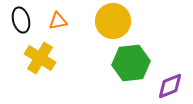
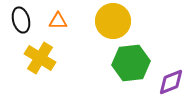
orange triangle: rotated 12 degrees clockwise
purple diamond: moved 1 px right, 4 px up
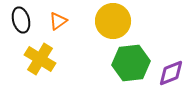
orange triangle: rotated 36 degrees counterclockwise
yellow cross: moved 1 px down
purple diamond: moved 9 px up
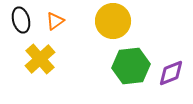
orange triangle: moved 3 px left
yellow cross: rotated 16 degrees clockwise
green hexagon: moved 3 px down
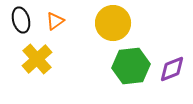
yellow circle: moved 2 px down
yellow cross: moved 3 px left
purple diamond: moved 1 px right, 4 px up
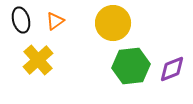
yellow cross: moved 1 px right, 1 px down
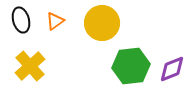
yellow circle: moved 11 px left
yellow cross: moved 8 px left, 6 px down
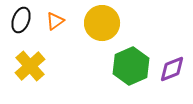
black ellipse: rotated 35 degrees clockwise
green hexagon: rotated 18 degrees counterclockwise
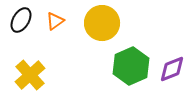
black ellipse: rotated 10 degrees clockwise
yellow cross: moved 9 px down
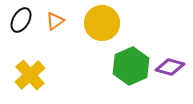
purple diamond: moved 2 px left, 2 px up; rotated 36 degrees clockwise
